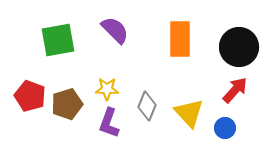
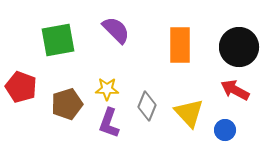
purple semicircle: moved 1 px right
orange rectangle: moved 6 px down
red arrow: rotated 104 degrees counterclockwise
red pentagon: moved 9 px left, 9 px up
blue circle: moved 2 px down
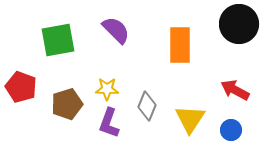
black circle: moved 23 px up
yellow triangle: moved 1 px right, 6 px down; rotated 16 degrees clockwise
blue circle: moved 6 px right
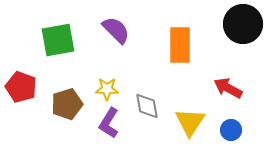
black circle: moved 4 px right
red arrow: moved 7 px left, 2 px up
gray diamond: rotated 32 degrees counterclockwise
yellow triangle: moved 3 px down
purple L-shape: rotated 12 degrees clockwise
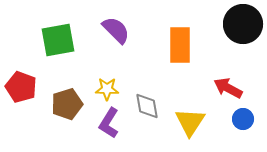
blue circle: moved 12 px right, 11 px up
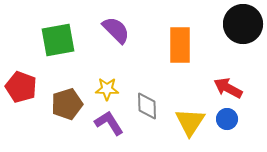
gray diamond: rotated 8 degrees clockwise
blue circle: moved 16 px left
purple L-shape: rotated 116 degrees clockwise
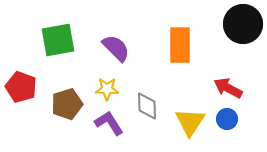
purple semicircle: moved 18 px down
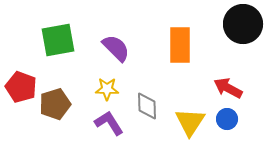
brown pentagon: moved 12 px left
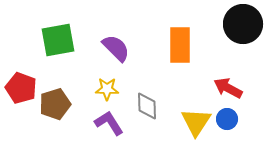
red pentagon: moved 1 px down
yellow triangle: moved 6 px right
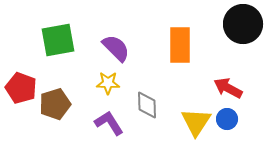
yellow star: moved 1 px right, 6 px up
gray diamond: moved 1 px up
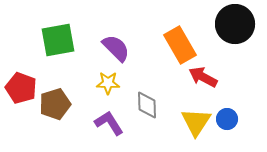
black circle: moved 8 px left
orange rectangle: rotated 30 degrees counterclockwise
red arrow: moved 25 px left, 11 px up
